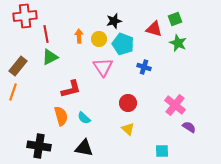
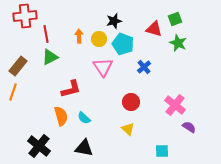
blue cross: rotated 32 degrees clockwise
red circle: moved 3 px right, 1 px up
black cross: rotated 30 degrees clockwise
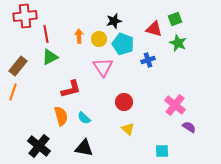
blue cross: moved 4 px right, 7 px up; rotated 24 degrees clockwise
red circle: moved 7 px left
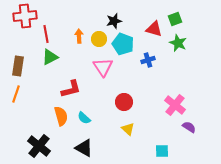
brown rectangle: rotated 30 degrees counterclockwise
orange line: moved 3 px right, 2 px down
black triangle: rotated 18 degrees clockwise
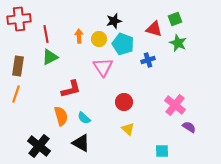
red cross: moved 6 px left, 3 px down
black triangle: moved 3 px left, 5 px up
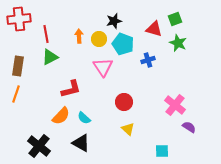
orange semicircle: rotated 60 degrees clockwise
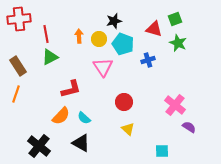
brown rectangle: rotated 42 degrees counterclockwise
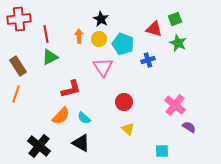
black star: moved 13 px left, 2 px up; rotated 28 degrees counterclockwise
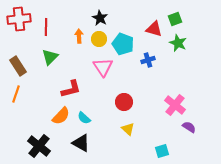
black star: moved 1 px left, 1 px up
red line: moved 7 px up; rotated 12 degrees clockwise
green triangle: rotated 18 degrees counterclockwise
cyan square: rotated 16 degrees counterclockwise
